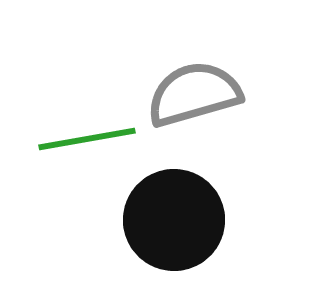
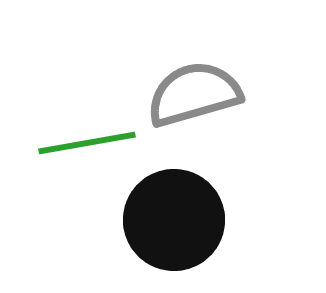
green line: moved 4 px down
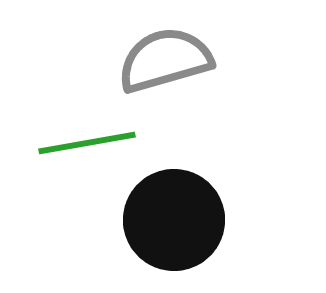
gray semicircle: moved 29 px left, 34 px up
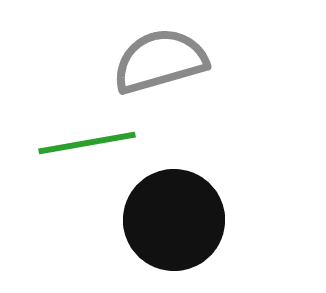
gray semicircle: moved 5 px left, 1 px down
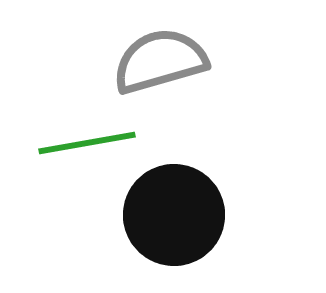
black circle: moved 5 px up
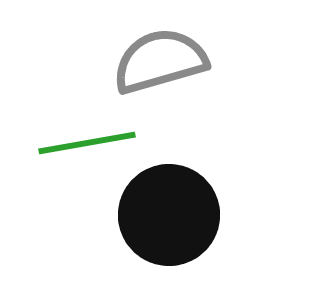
black circle: moved 5 px left
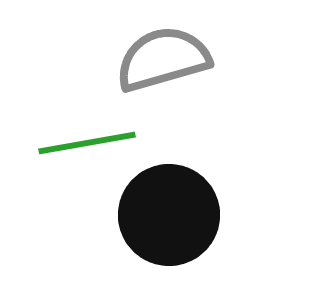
gray semicircle: moved 3 px right, 2 px up
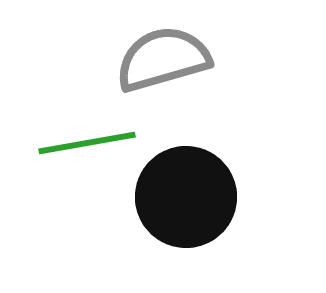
black circle: moved 17 px right, 18 px up
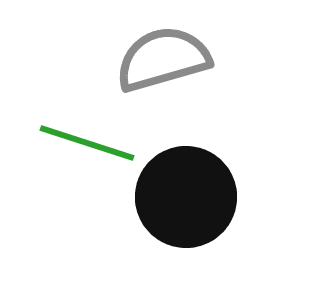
green line: rotated 28 degrees clockwise
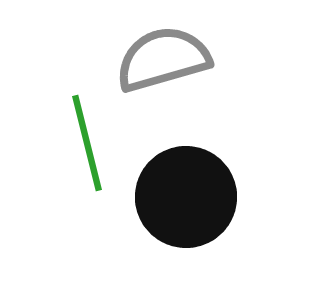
green line: rotated 58 degrees clockwise
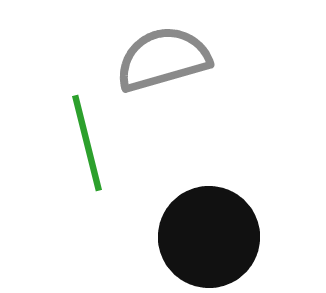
black circle: moved 23 px right, 40 px down
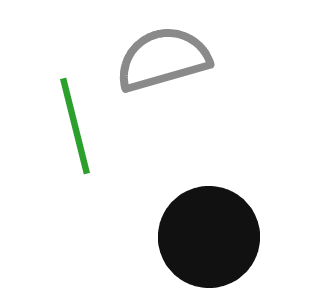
green line: moved 12 px left, 17 px up
